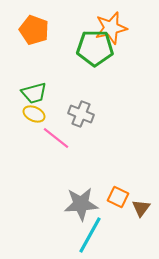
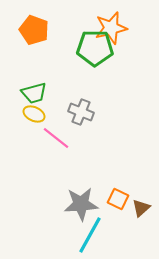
gray cross: moved 2 px up
orange square: moved 2 px down
brown triangle: rotated 12 degrees clockwise
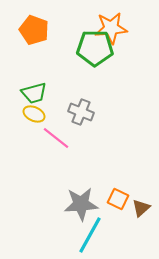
orange star: rotated 8 degrees clockwise
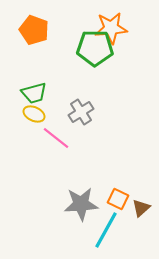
gray cross: rotated 35 degrees clockwise
cyan line: moved 16 px right, 5 px up
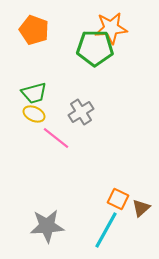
gray star: moved 34 px left, 22 px down
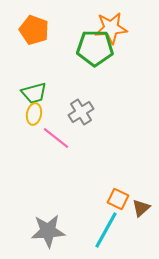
yellow ellipse: rotated 75 degrees clockwise
gray star: moved 1 px right, 5 px down
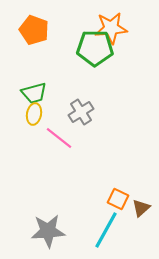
pink line: moved 3 px right
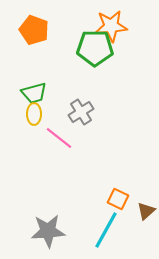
orange star: moved 2 px up
yellow ellipse: rotated 10 degrees counterclockwise
brown triangle: moved 5 px right, 3 px down
